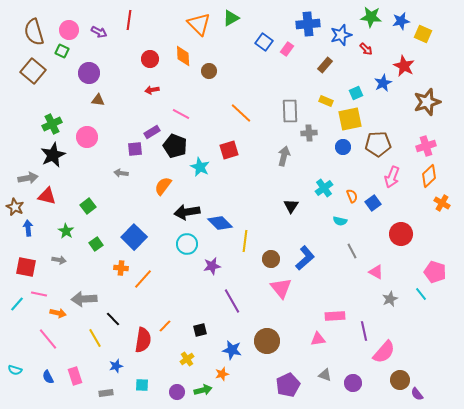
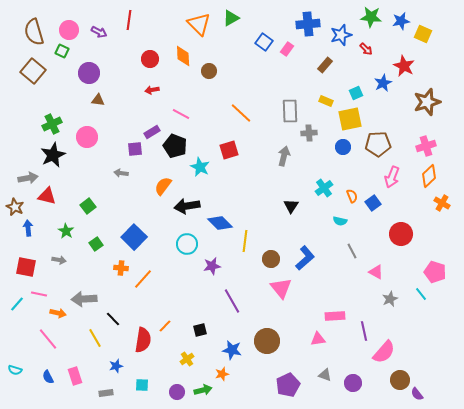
black arrow at (187, 212): moved 6 px up
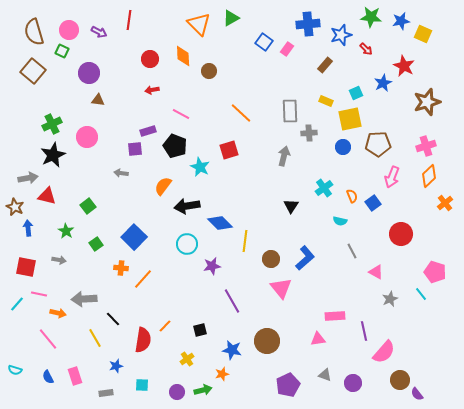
purple rectangle at (152, 132): moved 4 px left, 1 px up; rotated 14 degrees clockwise
orange cross at (442, 203): moved 3 px right; rotated 21 degrees clockwise
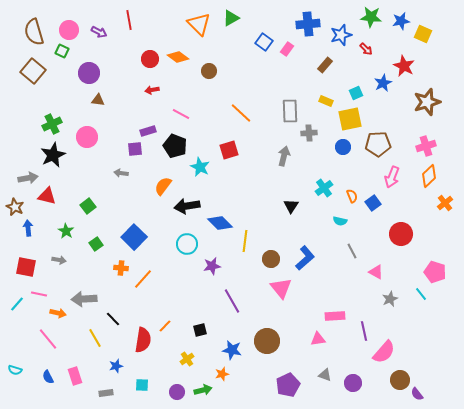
red line at (129, 20): rotated 18 degrees counterclockwise
orange diamond at (183, 56): moved 5 px left, 1 px down; rotated 50 degrees counterclockwise
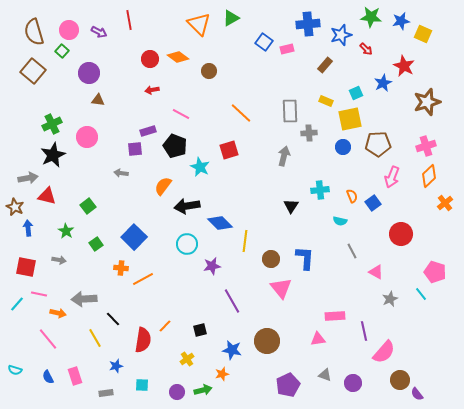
pink rectangle at (287, 49): rotated 40 degrees clockwise
green square at (62, 51): rotated 16 degrees clockwise
cyan cross at (324, 188): moved 4 px left, 2 px down; rotated 30 degrees clockwise
blue L-shape at (305, 258): rotated 45 degrees counterclockwise
orange line at (143, 279): rotated 20 degrees clockwise
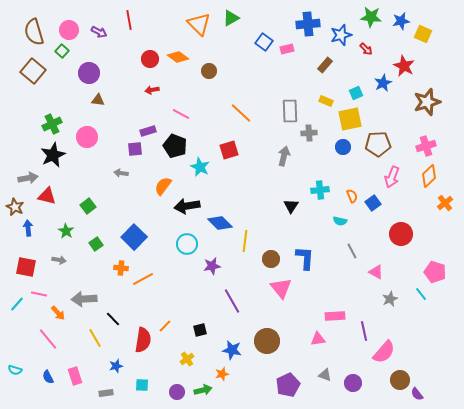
orange arrow at (58, 313): rotated 35 degrees clockwise
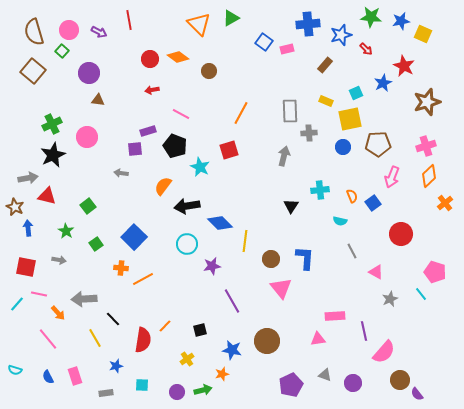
orange line at (241, 113): rotated 75 degrees clockwise
purple pentagon at (288, 385): moved 3 px right
